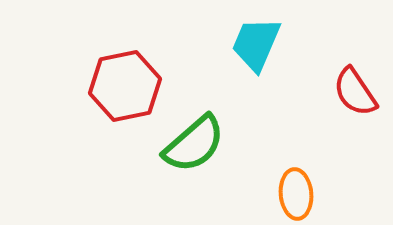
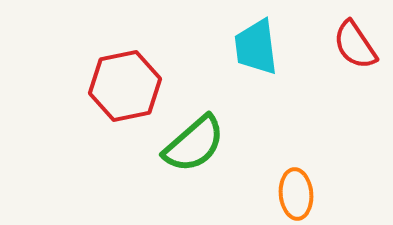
cyan trapezoid: moved 3 px down; rotated 30 degrees counterclockwise
red semicircle: moved 47 px up
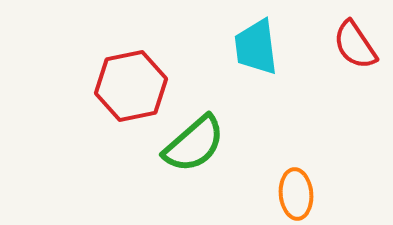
red hexagon: moved 6 px right
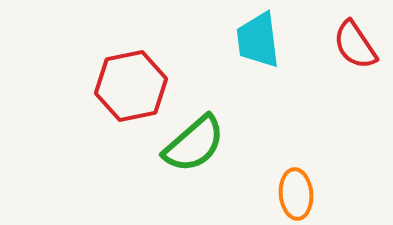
cyan trapezoid: moved 2 px right, 7 px up
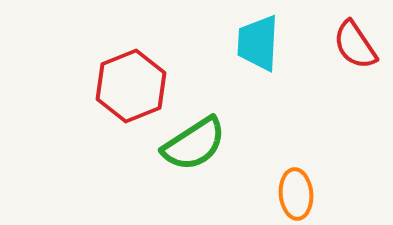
cyan trapezoid: moved 3 px down; rotated 10 degrees clockwise
red hexagon: rotated 10 degrees counterclockwise
green semicircle: rotated 8 degrees clockwise
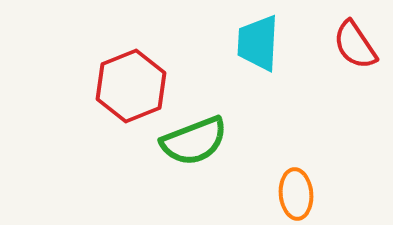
green semicircle: moved 3 px up; rotated 12 degrees clockwise
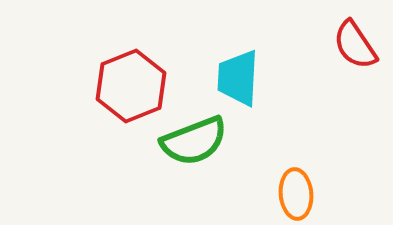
cyan trapezoid: moved 20 px left, 35 px down
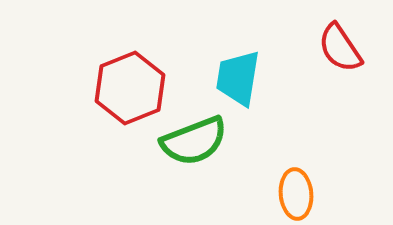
red semicircle: moved 15 px left, 3 px down
cyan trapezoid: rotated 6 degrees clockwise
red hexagon: moved 1 px left, 2 px down
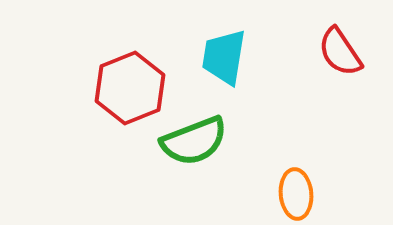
red semicircle: moved 4 px down
cyan trapezoid: moved 14 px left, 21 px up
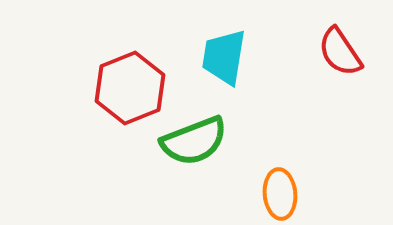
orange ellipse: moved 16 px left
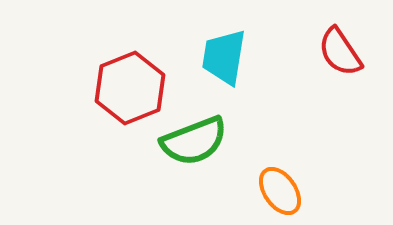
orange ellipse: moved 3 px up; rotated 30 degrees counterclockwise
